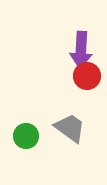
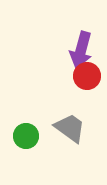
purple arrow: rotated 12 degrees clockwise
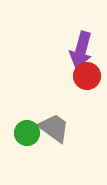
gray trapezoid: moved 16 px left
green circle: moved 1 px right, 3 px up
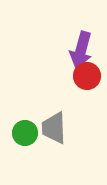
gray trapezoid: rotated 128 degrees counterclockwise
green circle: moved 2 px left
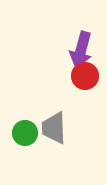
red circle: moved 2 px left
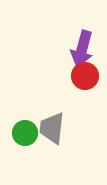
purple arrow: moved 1 px right, 1 px up
gray trapezoid: moved 2 px left; rotated 8 degrees clockwise
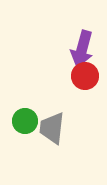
green circle: moved 12 px up
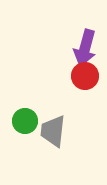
purple arrow: moved 3 px right, 1 px up
gray trapezoid: moved 1 px right, 3 px down
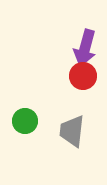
red circle: moved 2 px left
gray trapezoid: moved 19 px right
